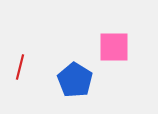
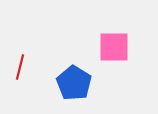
blue pentagon: moved 1 px left, 3 px down
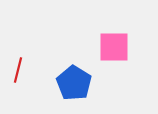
red line: moved 2 px left, 3 px down
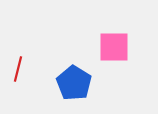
red line: moved 1 px up
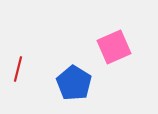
pink square: rotated 24 degrees counterclockwise
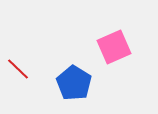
red line: rotated 60 degrees counterclockwise
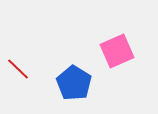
pink square: moved 3 px right, 4 px down
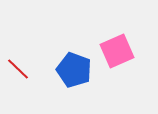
blue pentagon: moved 13 px up; rotated 12 degrees counterclockwise
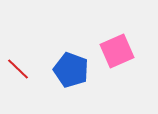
blue pentagon: moved 3 px left
